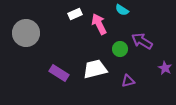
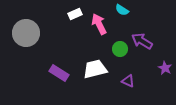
purple triangle: rotated 40 degrees clockwise
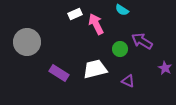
pink arrow: moved 3 px left
gray circle: moved 1 px right, 9 px down
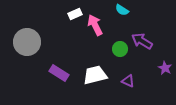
pink arrow: moved 1 px left, 1 px down
white trapezoid: moved 6 px down
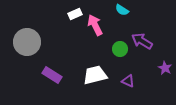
purple rectangle: moved 7 px left, 2 px down
